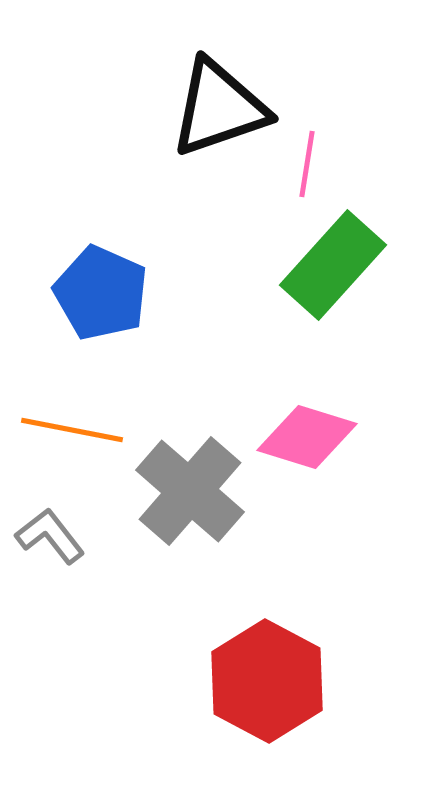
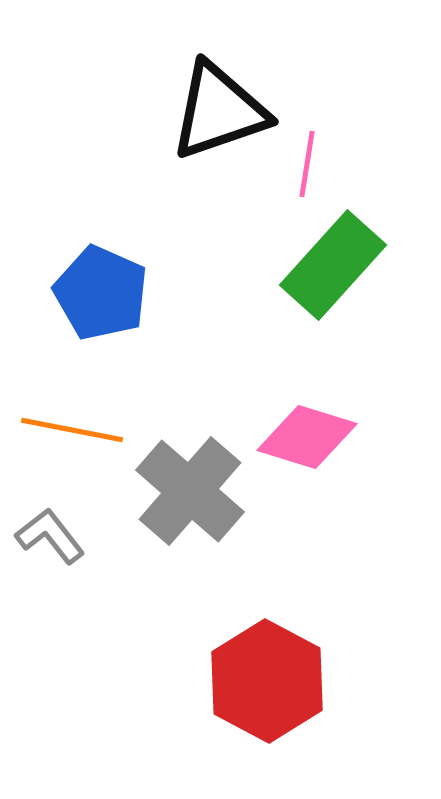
black triangle: moved 3 px down
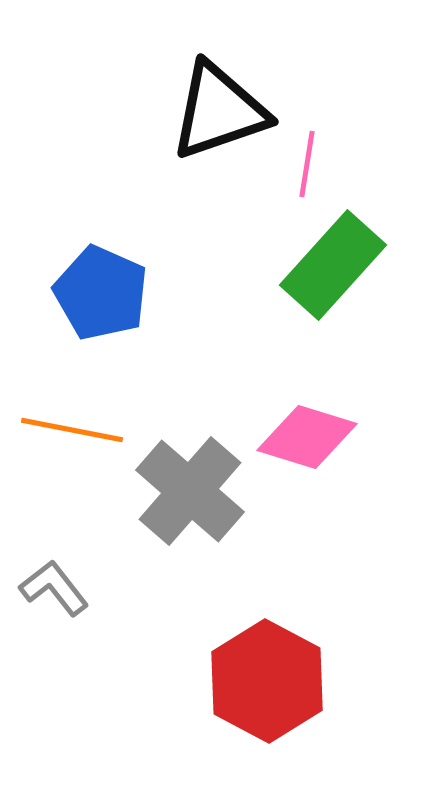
gray L-shape: moved 4 px right, 52 px down
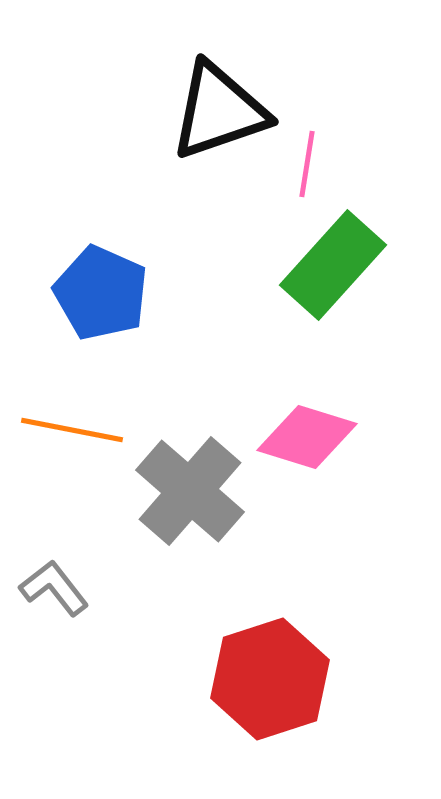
red hexagon: moved 3 px right, 2 px up; rotated 14 degrees clockwise
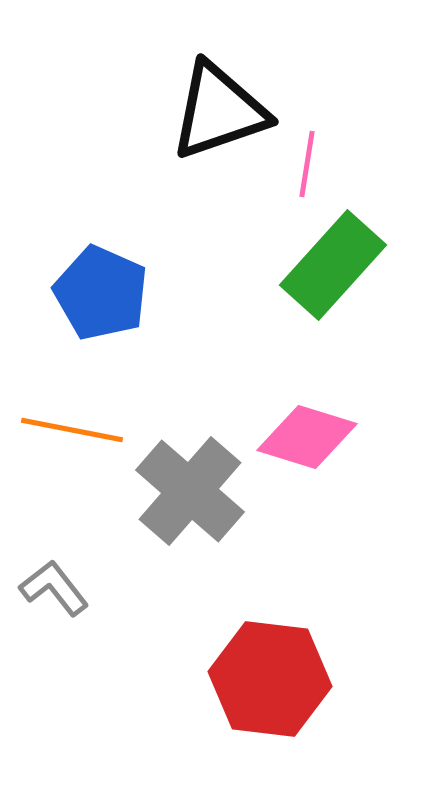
red hexagon: rotated 25 degrees clockwise
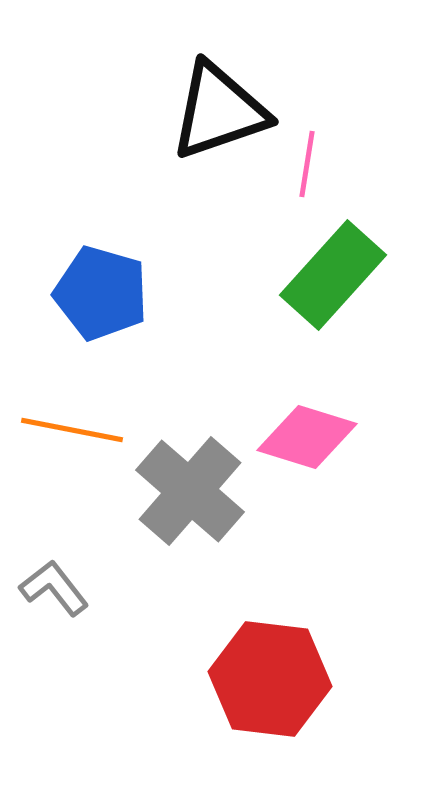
green rectangle: moved 10 px down
blue pentagon: rotated 8 degrees counterclockwise
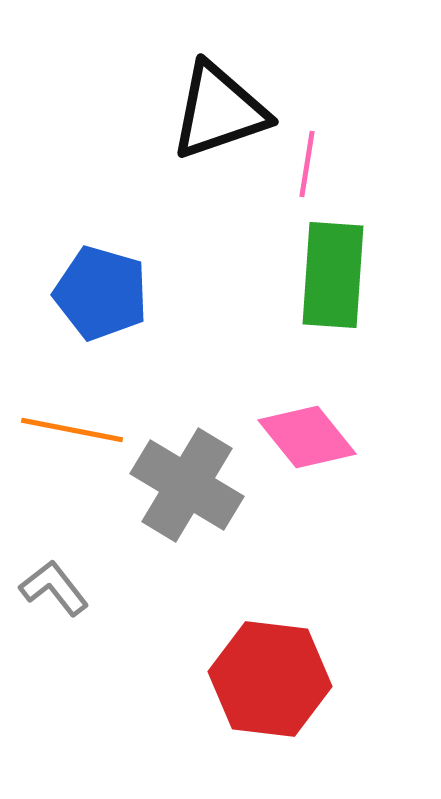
green rectangle: rotated 38 degrees counterclockwise
pink diamond: rotated 34 degrees clockwise
gray cross: moved 3 px left, 6 px up; rotated 10 degrees counterclockwise
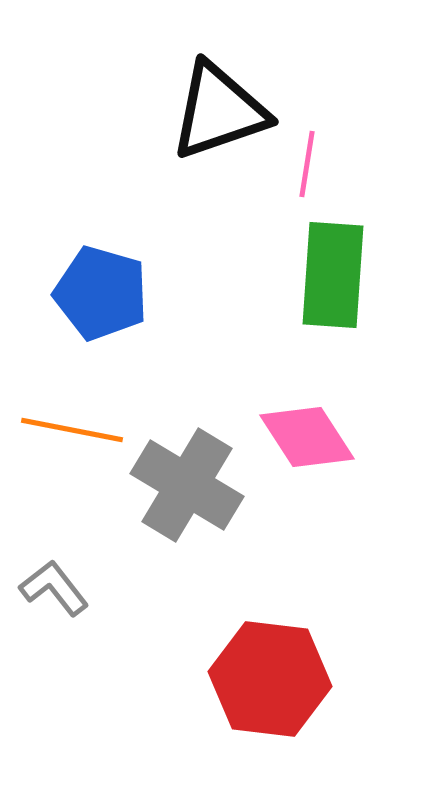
pink diamond: rotated 6 degrees clockwise
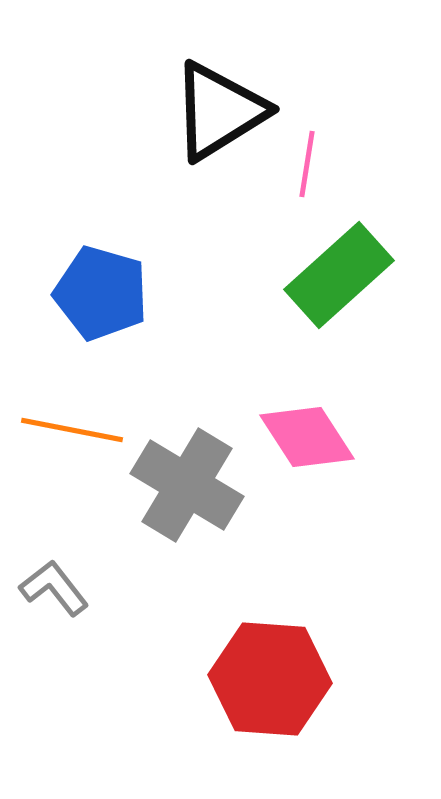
black triangle: rotated 13 degrees counterclockwise
green rectangle: moved 6 px right; rotated 44 degrees clockwise
red hexagon: rotated 3 degrees counterclockwise
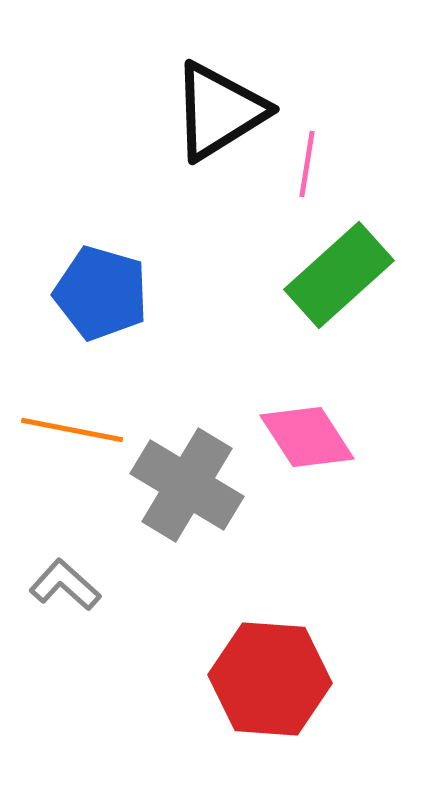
gray L-shape: moved 11 px right, 3 px up; rotated 10 degrees counterclockwise
